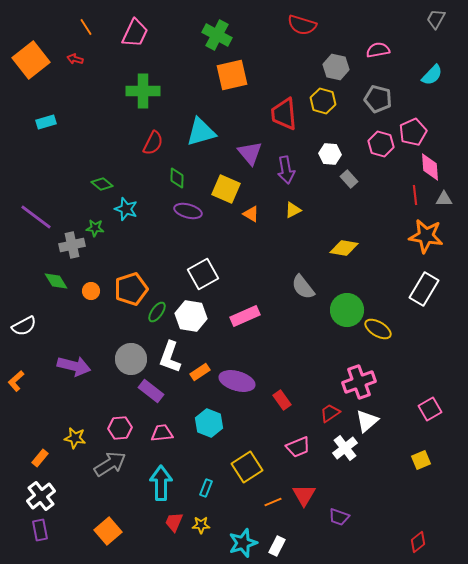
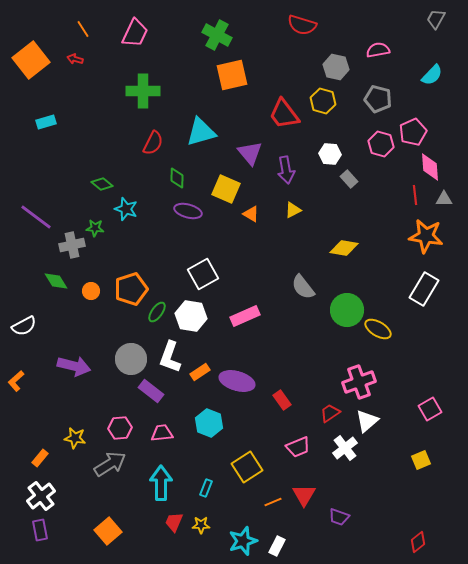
orange line at (86, 27): moved 3 px left, 2 px down
red trapezoid at (284, 114): rotated 32 degrees counterclockwise
cyan star at (243, 543): moved 2 px up
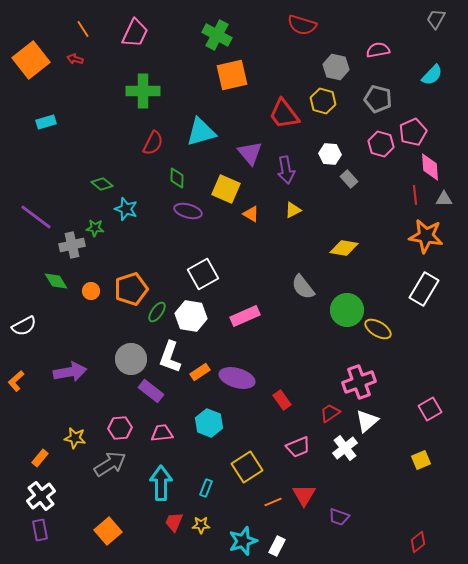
purple arrow at (74, 366): moved 4 px left, 6 px down; rotated 24 degrees counterclockwise
purple ellipse at (237, 381): moved 3 px up
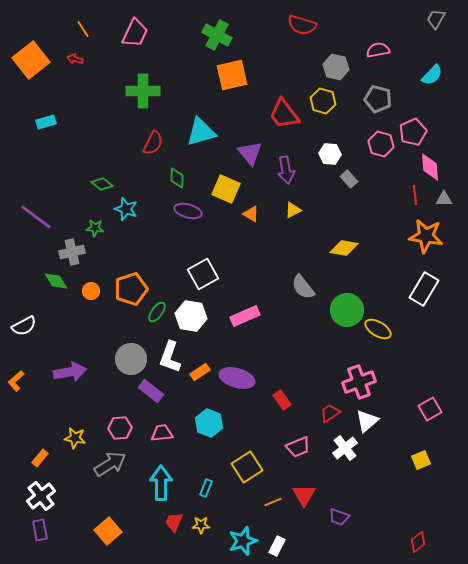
gray cross at (72, 245): moved 7 px down
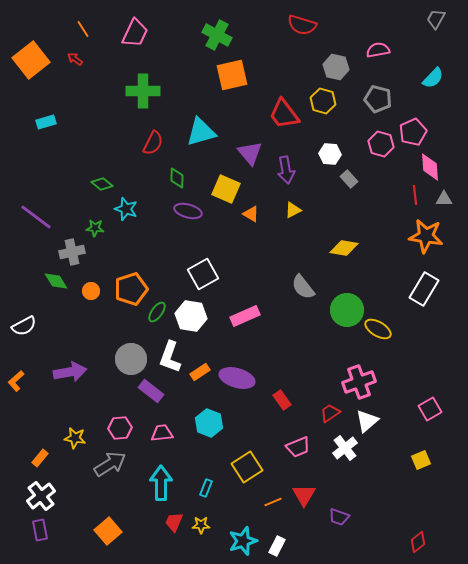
red arrow at (75, 59): rotated 21 degrees clockwise
cyan semicircle at (432, 75): moved 1 px right, 3 px down
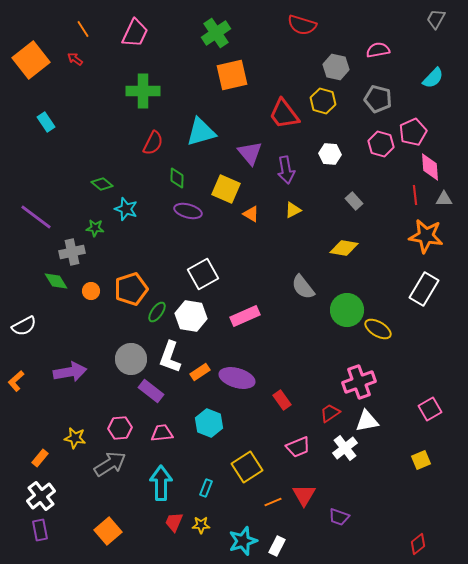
green cross at (217, 35): moved 1 px left, 2 px up; rotated 28 degrees clockwise
cyan rectangle at (46, 122): rotated 72 degrees clockwise
gray rectangle at (349, 179): moved 5 px right, 22 px down
white triangle at (367, 421): rotated 30 degrees clockwise
red diamond at (418, 542): moved 2 px down
